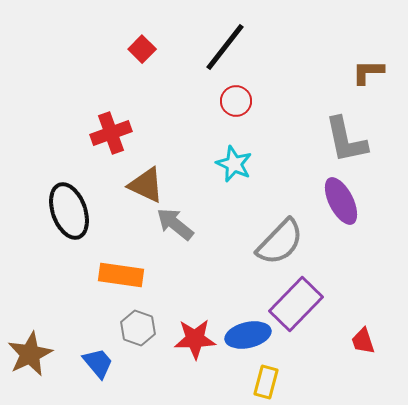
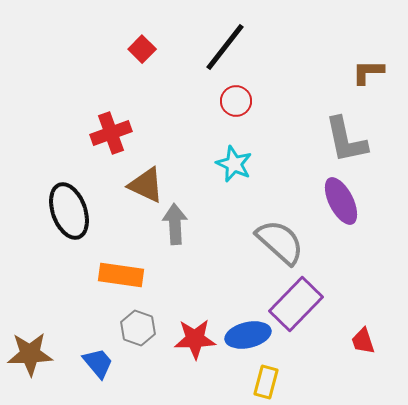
gray arrow: rotated 48 degrees clockwise
gray semicircle: rotated 92 degrees counterclockwise
brown star: rotated 24 degrees clockwise
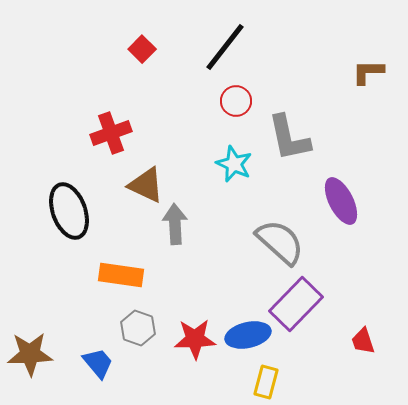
gray L-shape: moved 57 px left, 2 px up
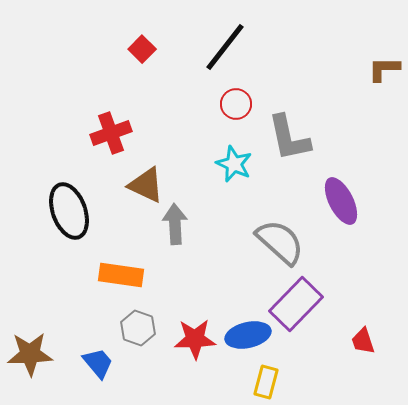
brown L-shape: moved 16 px right, 3 px up
red circle: moved 3 px down
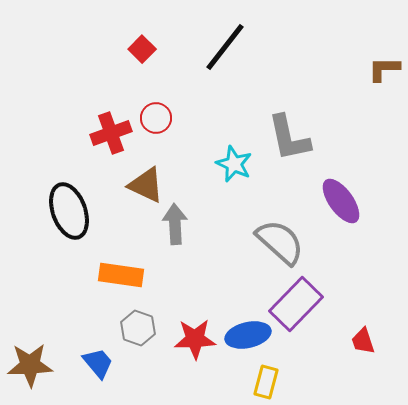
red circle: moved 80 px left, 14 px down
purple ellipse: rotated 9 degrees counterclockwise
brown star: moved 11 px down
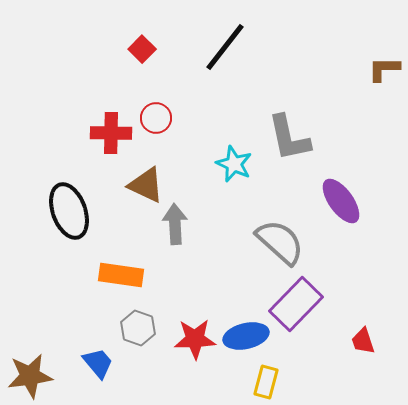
red cross: rotated 21 degrees clockwise
blue ellipse: moved 2 px left, 1 px down
brown star: moved 11 px down; rotated 6 degrees counterclockwise
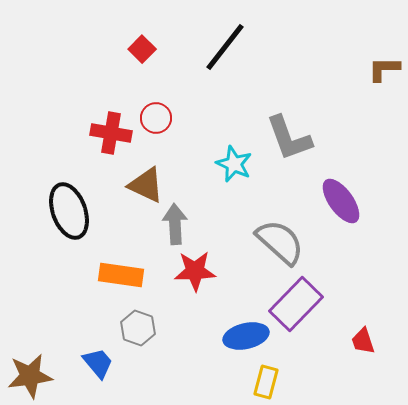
red cross: rotated 9 degrees clockwise
gray L-shape: rotated 8 degrees counterclockwise
red star: moved 68 px up
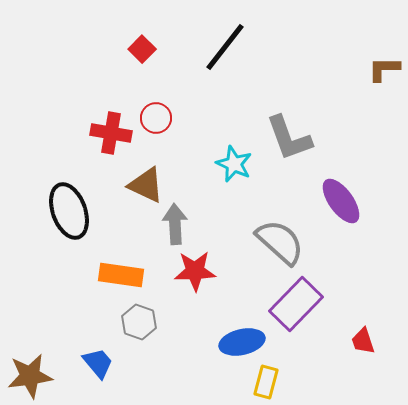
gray hexagon: moved 1 px right, 6 px up
blue ellipse: moved 4 px left, 6 px down
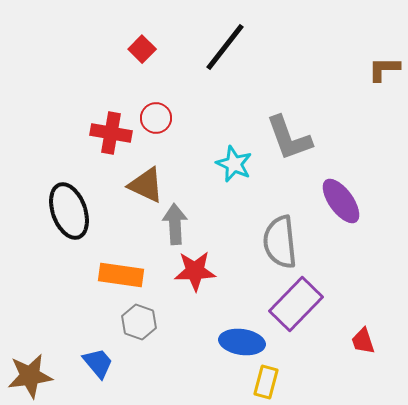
gray semicircle: rotated 138 degrees counterclockwise
blue ellipse: rotated 21 degrees clockwise
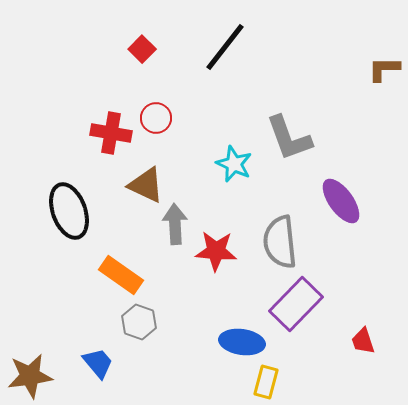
red star: moved 21 px right, 20 px up; rotated 6 degrees clockwise
orange rectangle: rotated 27 degrees clockwise
